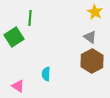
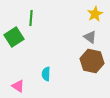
yellow star: moved 2 px down; rotated 14 degrees clockwise
green line: moved 1 px right
brown hexagon: rotated 20 degrees counterclockwise
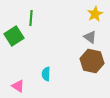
green square: moved 1 px up
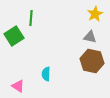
gray triangle: rotated 24 degrees counterclockwise
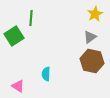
gray triangle: rotated 48 degrees counterclockwise
